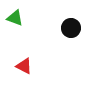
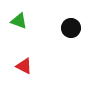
green triangle: moved 4 px right, 3 px down
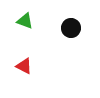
green triangle: moved 6 px right
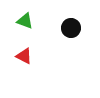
red triangle: moved 10 px up
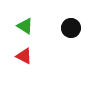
green triangle: moved 5 px down; rotated 12 degrees clockwise
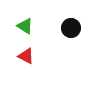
red triangle: moved 2 px right
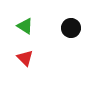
red triangle: moved 1 px left, 2 px down; rotated 18 degrees clockwise
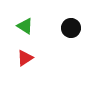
red triangle: rotated 42 degrees clockwise
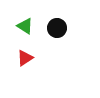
black circle: moved 14 px left
